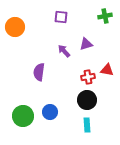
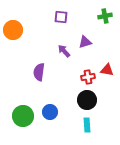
orange circle: moved 2 px left, 3 px down
purple triangle: moved 1 px left, 2 px up
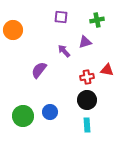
green cross: moved 8 px left, 4 px down
purple semicircle: moved 2 px up; rotated 30 degrees clockwise
red cross: moved 1 px left
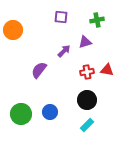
purple arrow: rotated 88 degrees clockwise
red cross: moved 5 px up
green circle: moved 2 px left, 2 px up
cyan rectangle: rotated 48 degrees clockwise
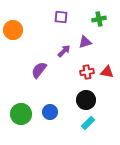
green cross: moved 2 px right, 1 px up
red triangle: moved 2 px down
black circle: moved 1 px left
cyan rectangle: moved 1 px right, 2 px up
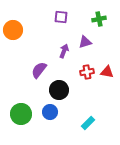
purple arrow: rotated 24 degrees counterclockwise
black circle: moved 27 px left, 10 px up
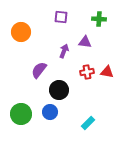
green cross: rotated 16 degrees clockwise
orange circle: moved 8 px right, 2 px down
purple triangle: rotated 24 degrees clockwise
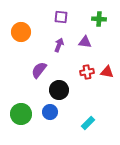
purple arrow: moved 5 px left, 6 px up
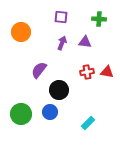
purple arrow: moved 3 px right, 2 px up
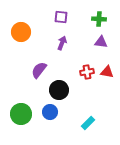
purple triangle: moved 16 px right
